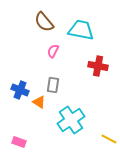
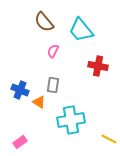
cyan trapezoid: rotated 140 degrees counterclockwise
cyan cross: rotated 24 degrees clockwise
pink rectangle: moved 1 px right; rotated 56 degrees counterclockwise
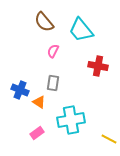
gray rectangle: moved 2 px up
pink rectangle: moved 17 px right, 9 px up
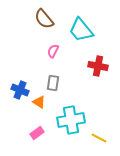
brown semicircle: moved 3 px up
yellow line: moved 10 px left, 1 px up
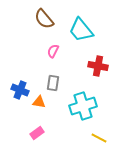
orange triangle: rotated 24 degrees counterclockwise
cyan cross: moved 12 px right, 14 px up; rotated 8 degrees counterclockwise
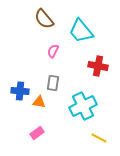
cyan trapezoid: moved 1 px down
blue cross: moved 1 px down; rotated 18 degrees counterclockwise
cyan cross: rotated 8 degrees counterclockwise
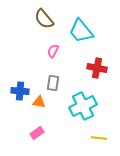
red cross: moved 1 px left, 2 px down
yellow line: rotated 21 degrees counterclockwise
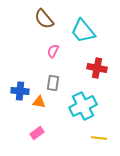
cyan trapezoid: moved 2 px right
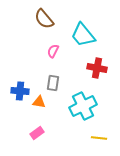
cyan trapezoid: moved 4 px down
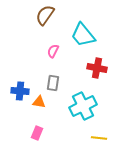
brown semicircle: moved 1 px right, 4 px up; rotated 75 degrees clockwise
pink rectangle: rotated 32 degrees counterclockwise
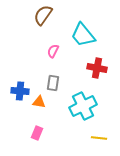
brown semicircle: moved 2 px left
